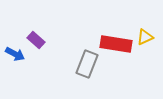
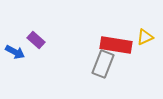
red rectangle: moved 1 px down
blue arrow: moved 2 px up
gray rectangle: moved 16 px right
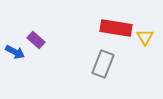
yellow triangle: rotated 36 degrees counterclockwise
red rectangle: moved 17 px up
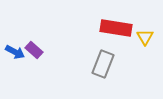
purple rectangle: moved 2 px left, 10 px down
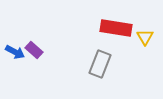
gray rectangle: moved 3 px left
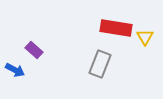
blue arrow: moved 18 px down
